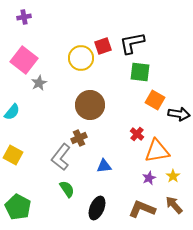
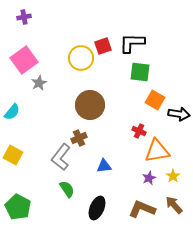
black L-shape: rotated 12 degrees clockwise
pink square: rotated 16 degrees clockwise
red cross: moved 2 px right, 3 px up; rotated 16 degrees counterclockwise
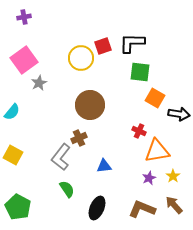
orange square: moved 2 px up
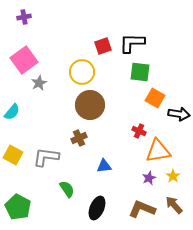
yellow circle: moved 1 px right, 14 px down
orange triangle: moved 1 px right
gray L-shape: moved 15 px left; rotated 60 degrees clockwise
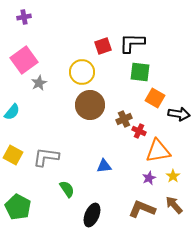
brown cross: moved 45 px right, 19 px up
black ellipse: moved 5 px left, 7 px down
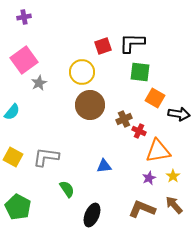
yellow square: moved 2 px down
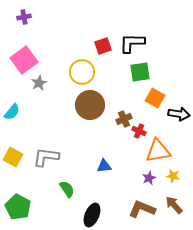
green square: rotated 15 degrees counterclockwise
yellow star: rotated 24 degrees counterclockwise
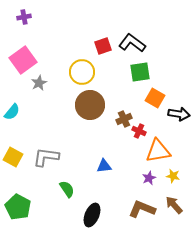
black L-shape: rotated 36 degrees clockwise
pink square: moved 1 px left
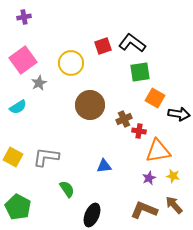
yellow circle: moved 11 px left, 9 px up
cyan semicircle: moved 6 px right, 5 px up; rotated 18 degrees clockwise
red cross: rotated 16 degrees counterclockwise
brown L-shape: moved 2 px right, 1 px down
